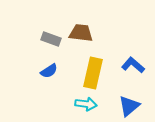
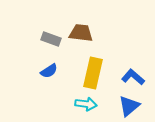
blue L-shape: moved 12 px down
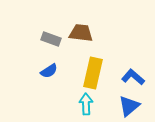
cyan arrow: rotated 100 degrees counterclockwise
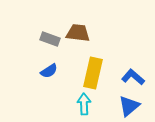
brown trapezoid: moved 3 px left
gray rectangle: moved 1 px left
cyan arrow: moved 2 px left
